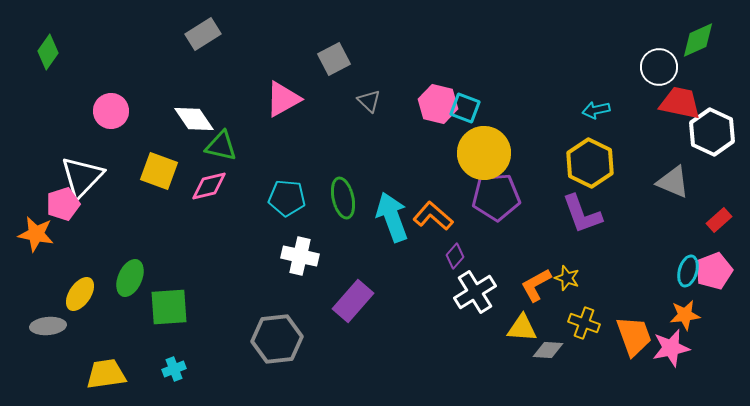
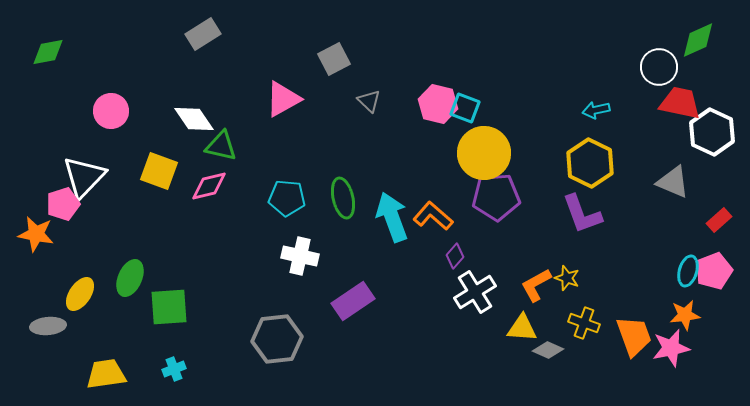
green diamond at (48, 52): rotated 44 degrees clockwise
white triangle at (82, 177): moved 2 px right
purple rectangle at (353, 301): rotated 15 degrees clockwise
gray diamond at (548, 350): rotated 20 degrees clockwise
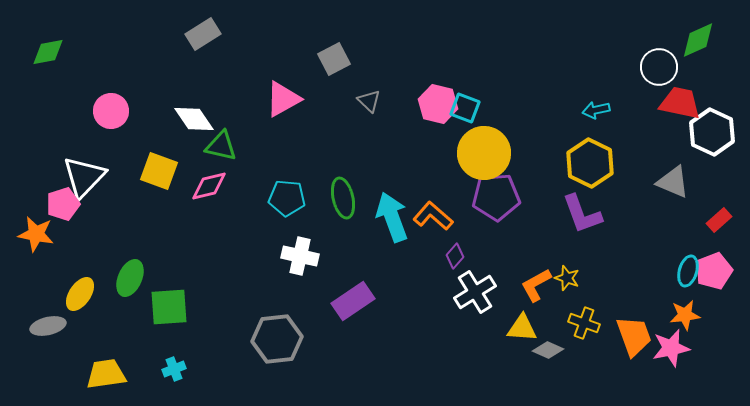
gray ellipse at (48, 326): rotated 8 degrees counterclockwise
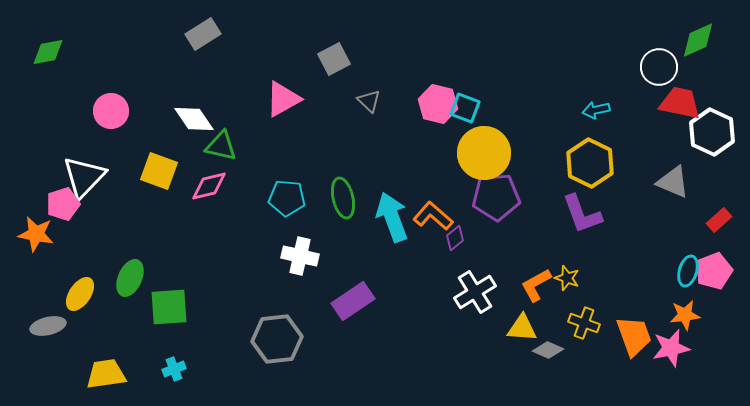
purple diamond at (455, 256): moved 18 px up; rotated 10 degrees clockwise
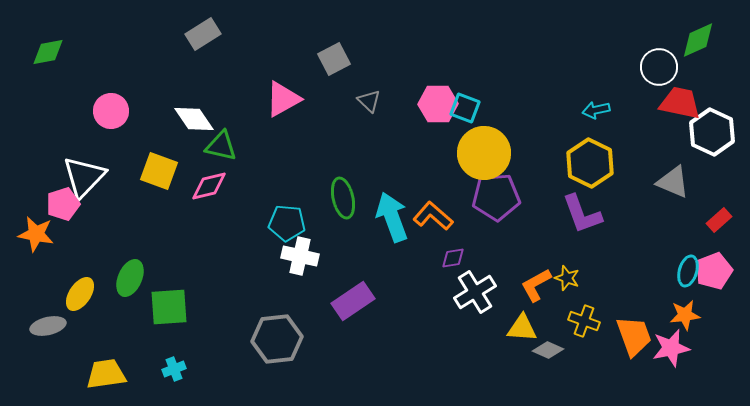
pink hexagon at (438, 104): rotated 15 degrees counterclockwise
cyan pentagon at (287, 198): moved 25 px down
purple diamond at (455, 238): moved 2 px left, 20 px down; rotated 30 degrees clockwise
yellow cross at (584, 323): moved 2 px up
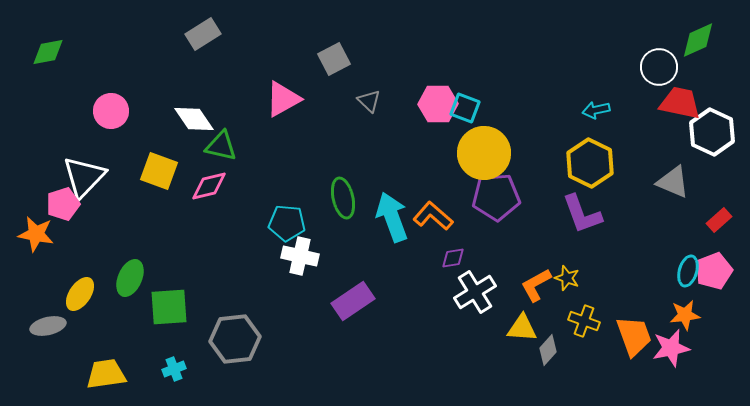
gray hexagon at (277, 339): moved 42 px left
gray diamond at (548, 350): rotated 72 degrees counterclockwise
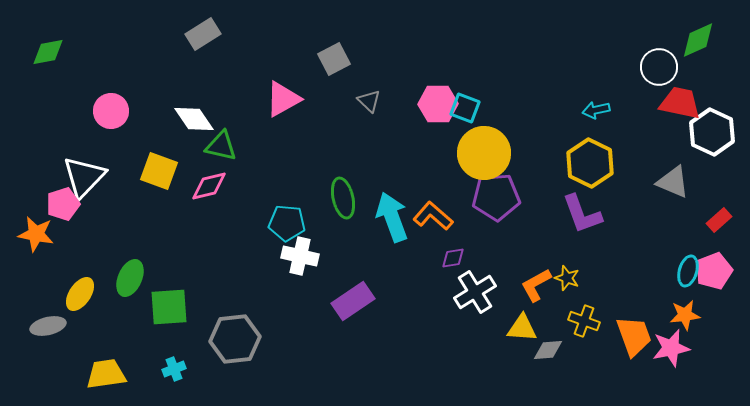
gray diamond at (548, 350): rotated 44 degrees clockwise
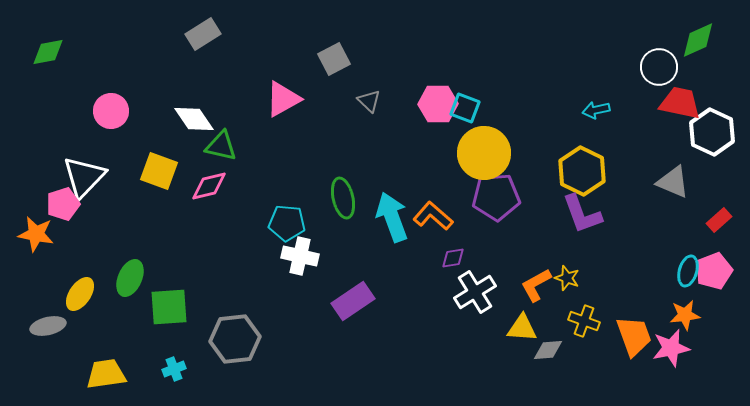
yellow hexagon at (590, 163): moved 8 px left, 8 px down
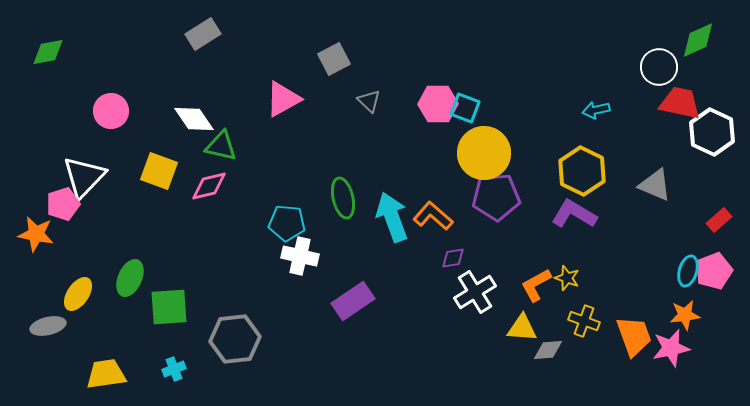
gray triangle at (673, 182): moved 18 px left, 3 px down
purple L-shape at (582, 214): moved 8 px left; rotated 141 degrees clockwise
yellow ellipse at (80, 294): moved 2 px left
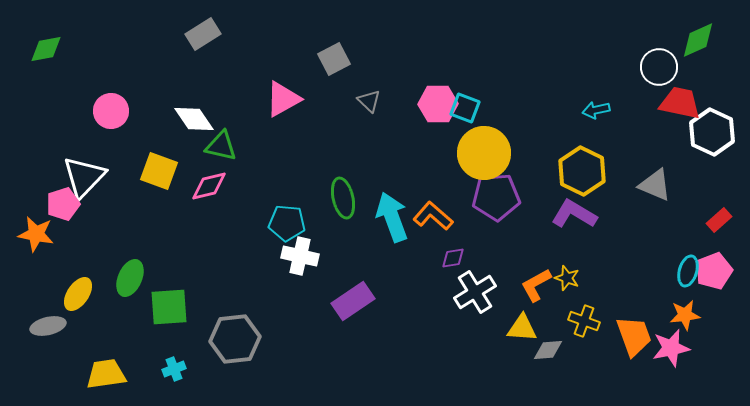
green diamond at (48, 52): moved 2 px left, 3 px up
